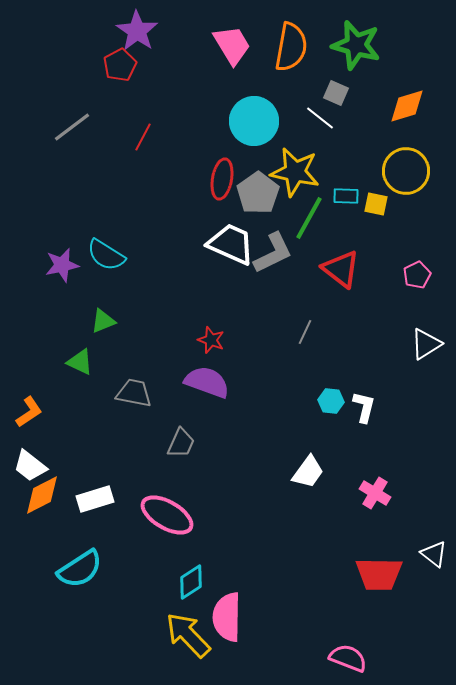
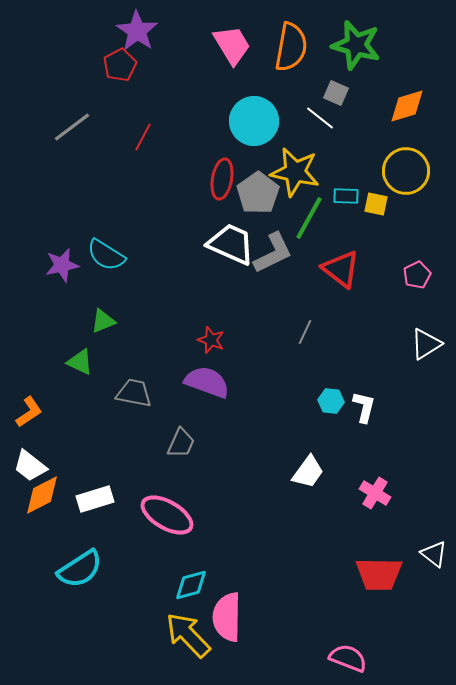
cyan diamond at (191, 582): moved 3 px down; rotated 18 degrees clockwise
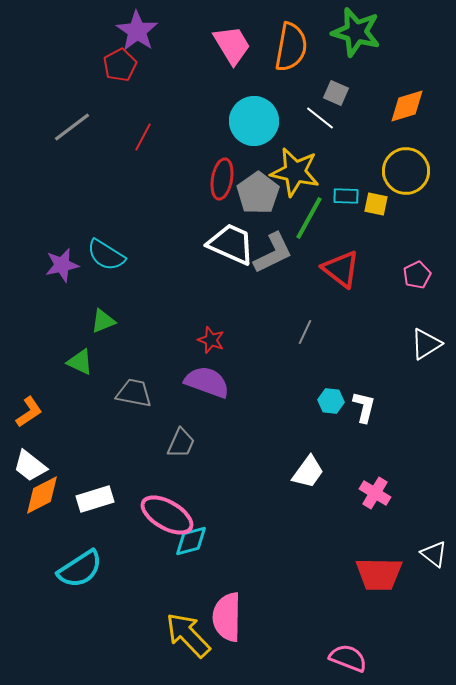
green star at (356, 45): moved 13 px up
cyan diamond at (191, 585): moved 44 px up
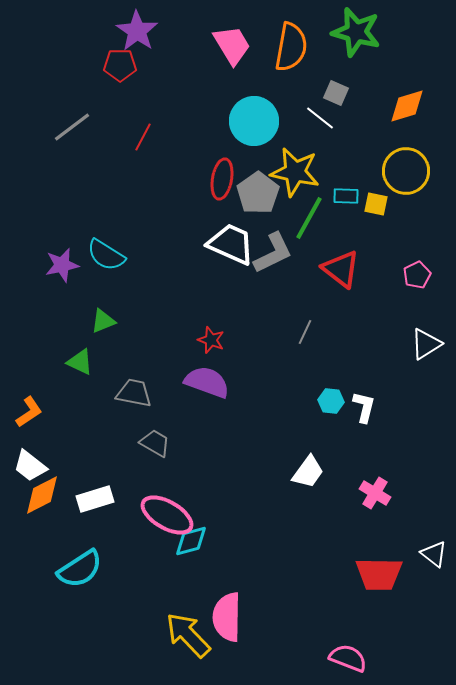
red pentagon at (120, 65): rotated 28 degrees clockwise
gray trapezoid at (181, 443): moved 26 px left; rotated 84 degrees counterclockwise
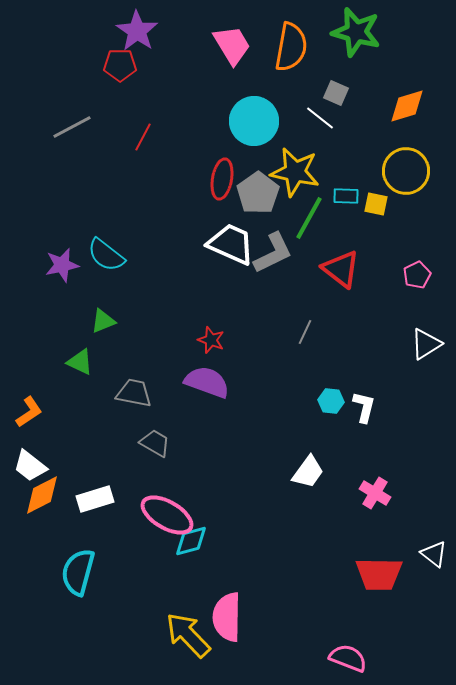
gray line at (72, 127): rotated 9 degrees clockwise
cyan semicircle at (106, 255): rotated 6 degrees clockwise
cyan semicircle at (80, 569): moved 2 px left, 3 px down; rotated 138 degrees clockwise
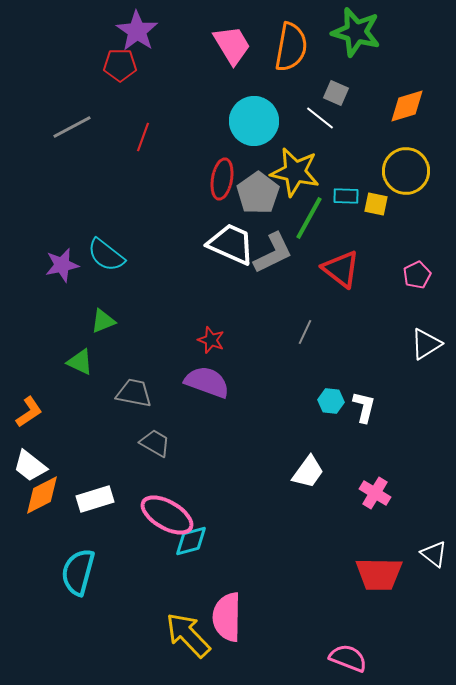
red line at (143, 137): rotated 8 degrees counterclockwise
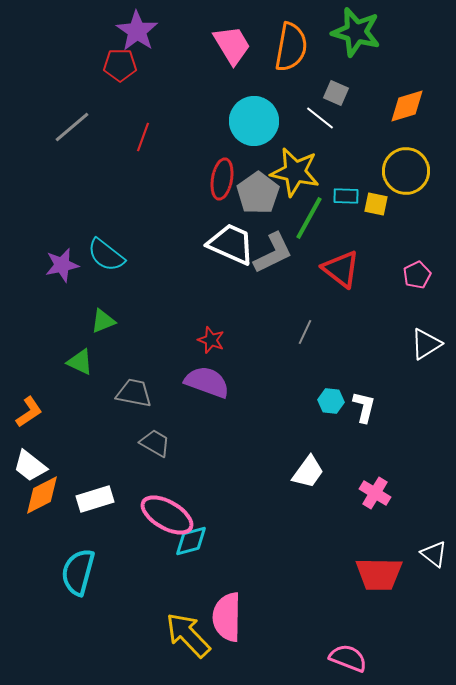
gray line at (72, 127): rotated 12 degrees counterclockwise
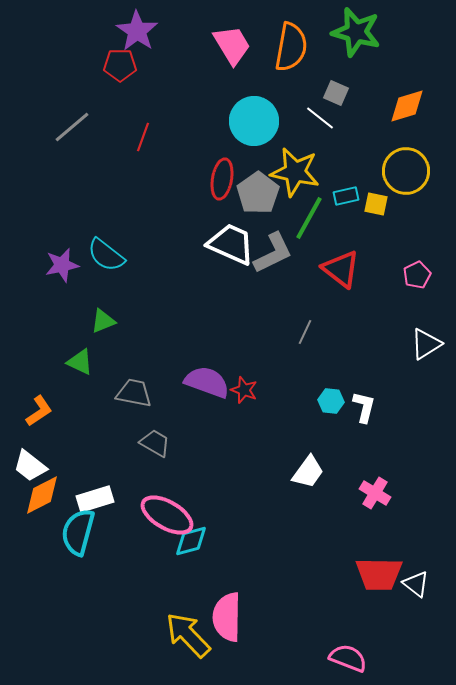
cyan rectangle at (346, 196): rotated 15 degrees counterclockwise
red star at (211, 340): moved 33 px right, 50 px down
orange L-shape at (29, 412): moved 10 px right, 1 px up
white triangle at (434, 554): moved 18 px left, 30 px down
cyan semicircle at (78, 572): moved 40 px up
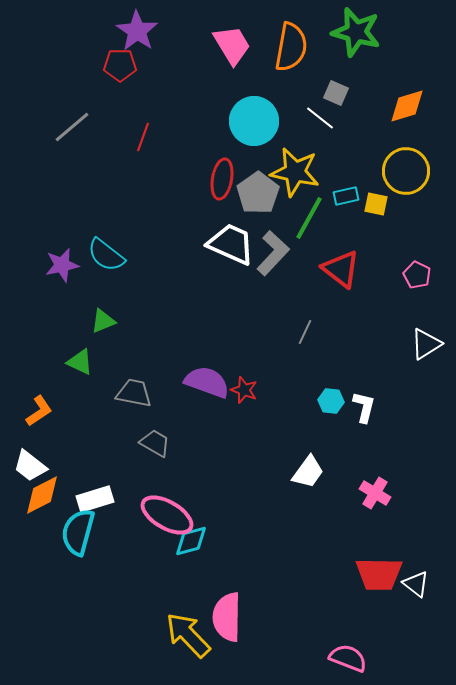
gray L-shape at (273, 253): rotated 21 degrees counterclockwise
pink pentagon at (417, 275): rotated 20 degrees counterclockwise
